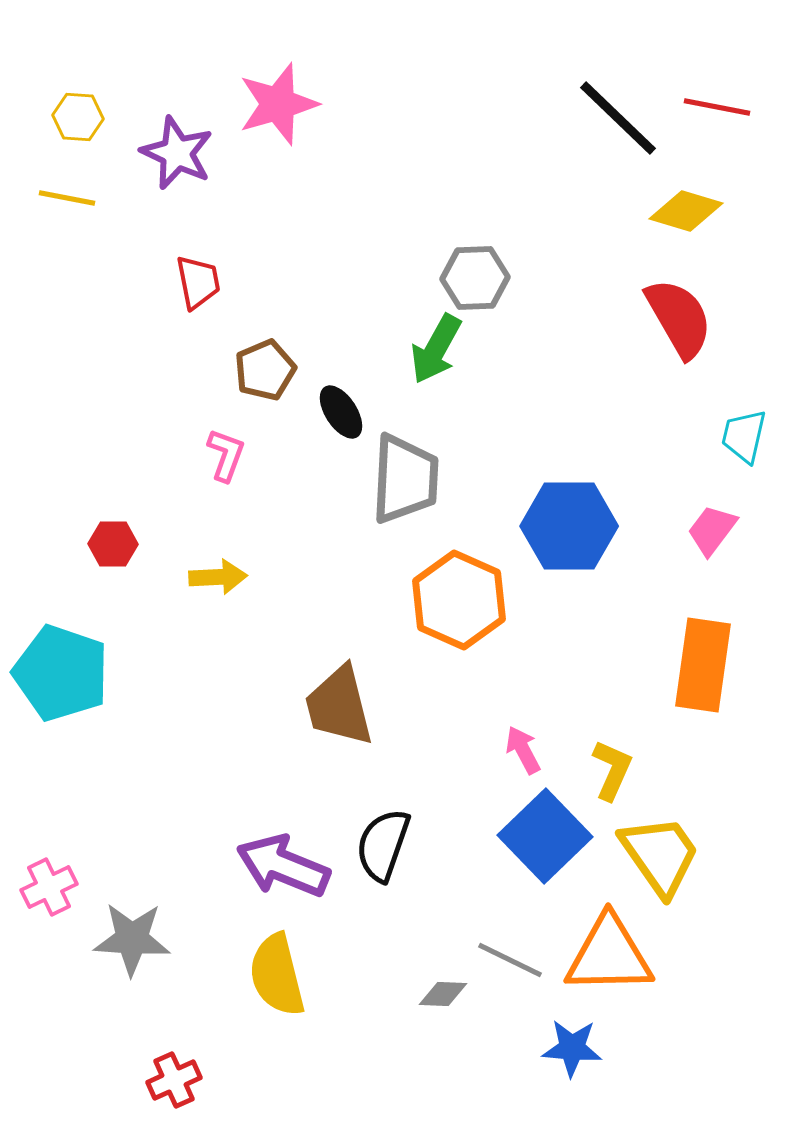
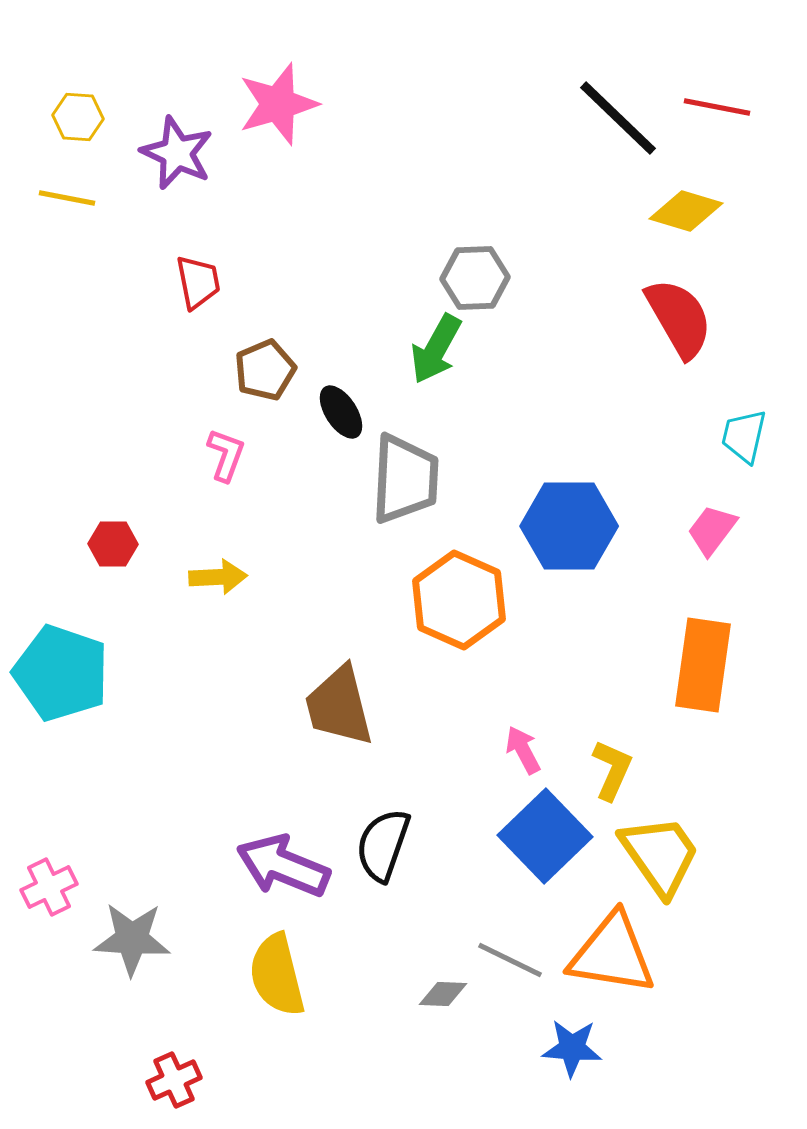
orange triangle: moved 3 px right, 1 px up; rotated 10 degrees clockwise
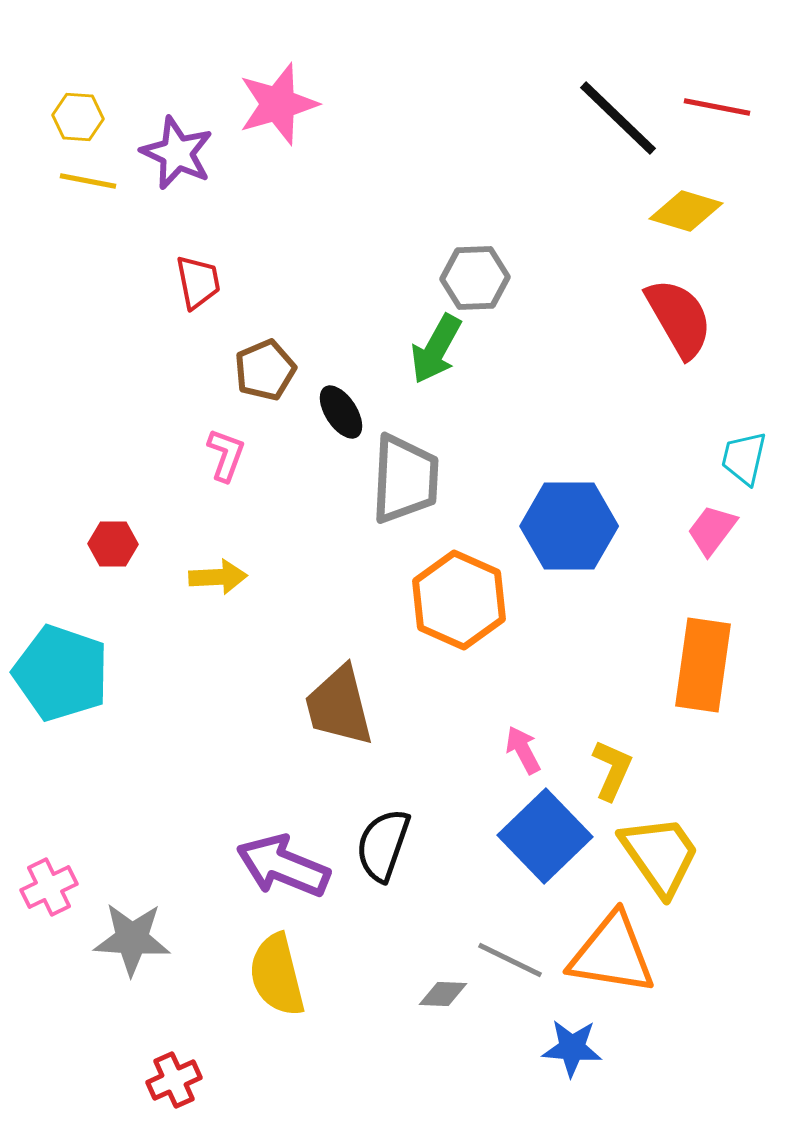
yellow line: moved 21 px right, 17 px up
cyan trapezoid: moved 22 px down
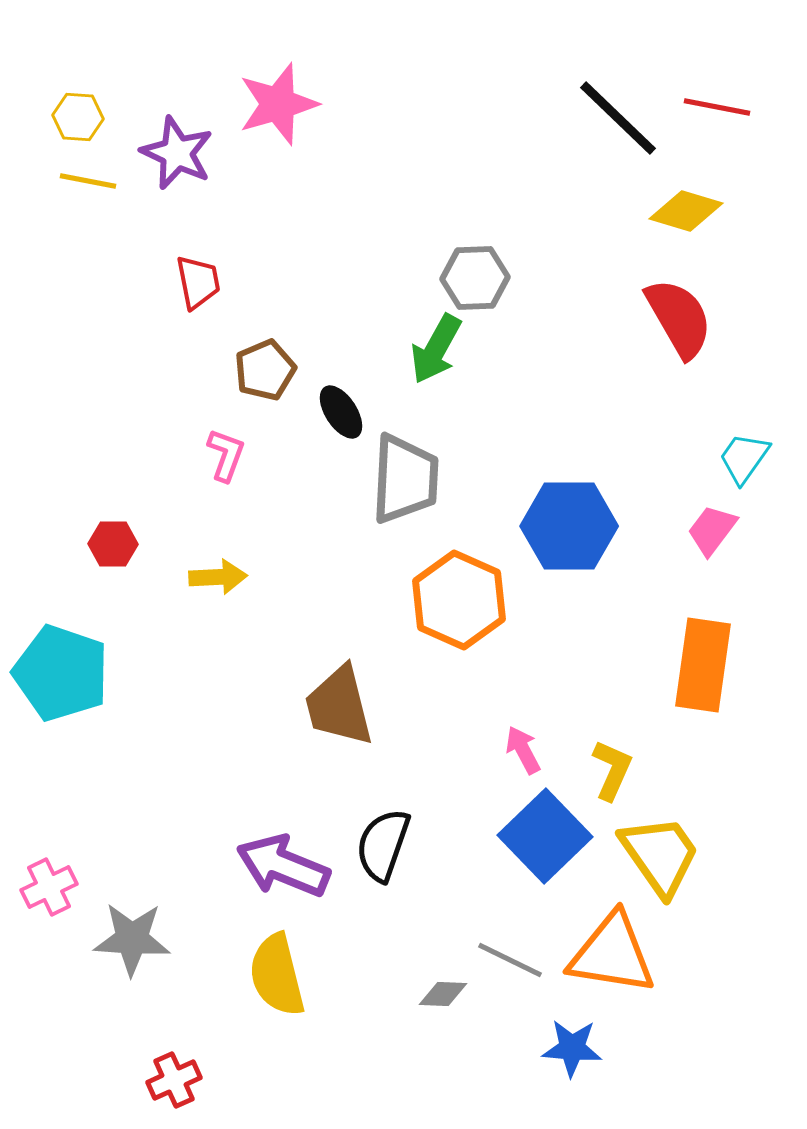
cyan trapezoid: rotated 22 degrees clockwise
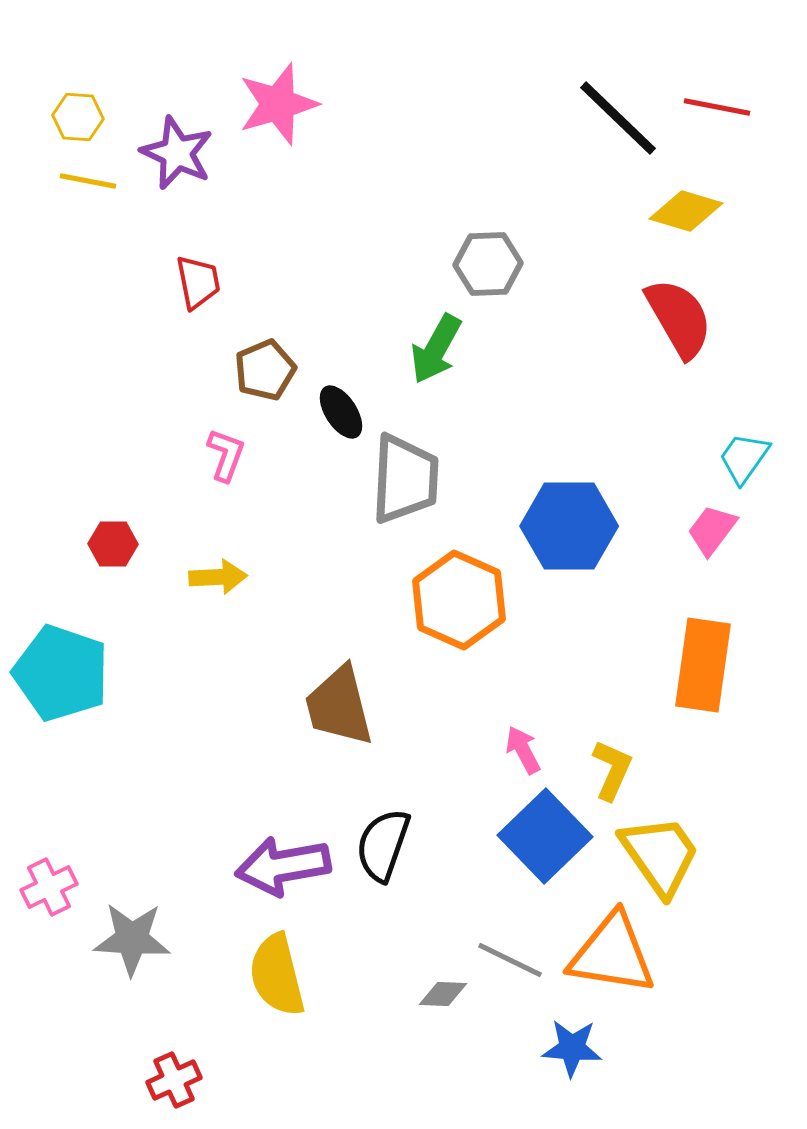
gray hexagon: moved 13 px right, 14 px up
purple arrow: rotated 32 degrees counterclockwise
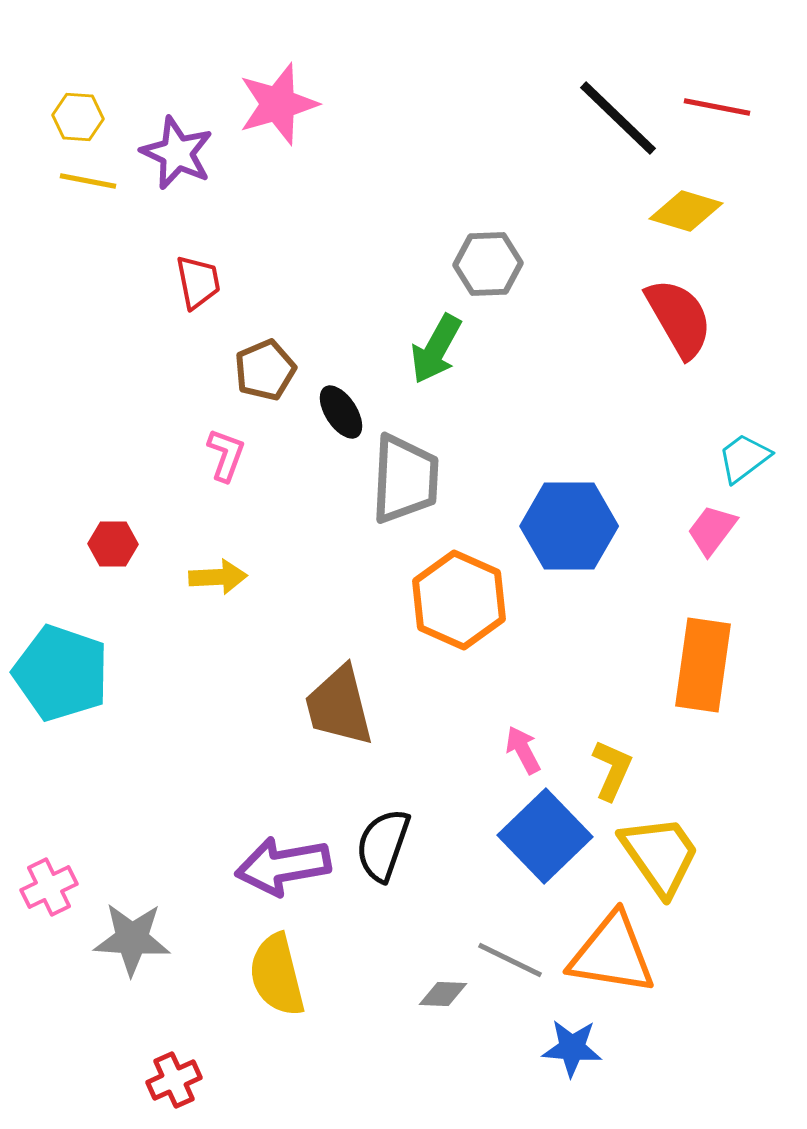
cyan trapezoid: rotated 18 degrees clockwise
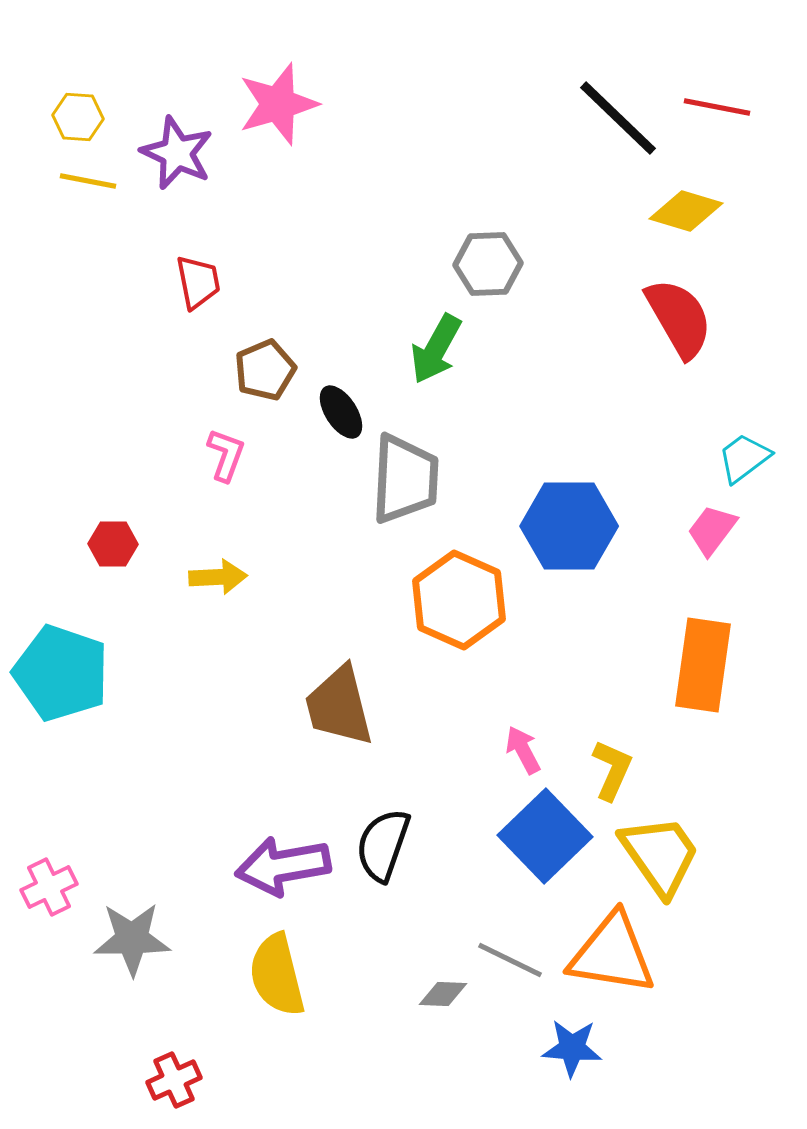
gray star: rotated 4 degrees counterclockwise
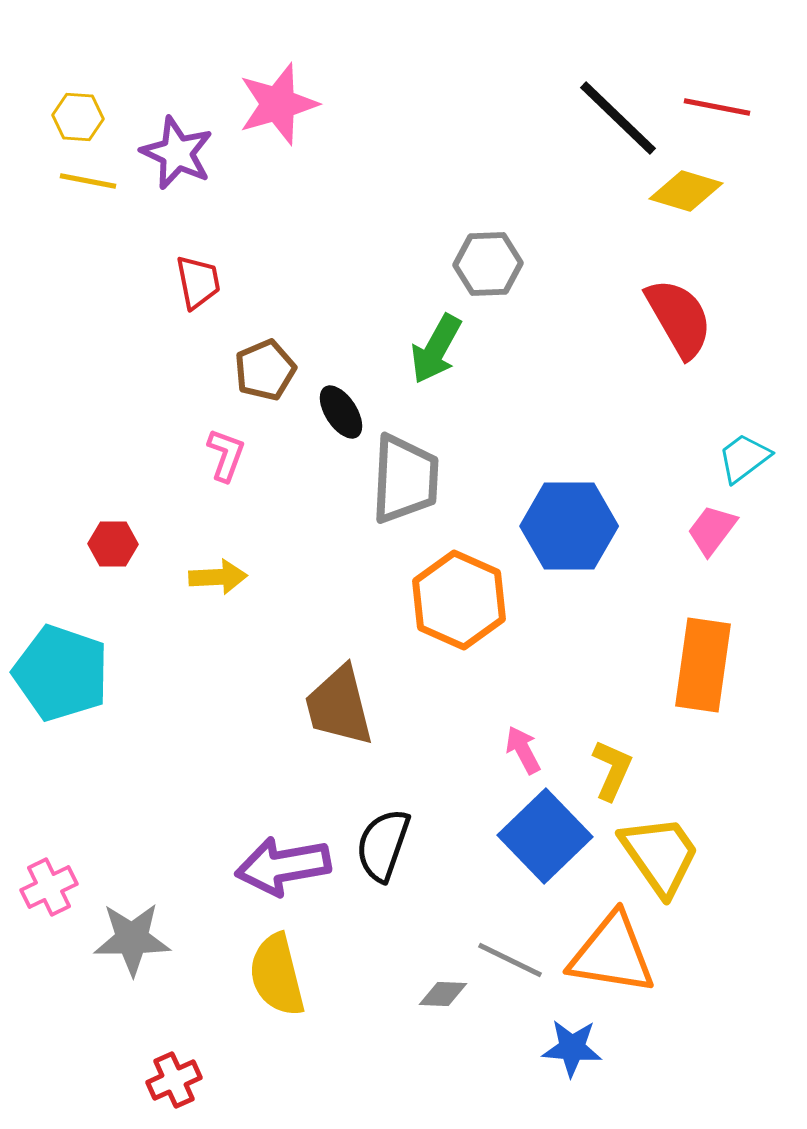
yellow diamond: moved 20 px up
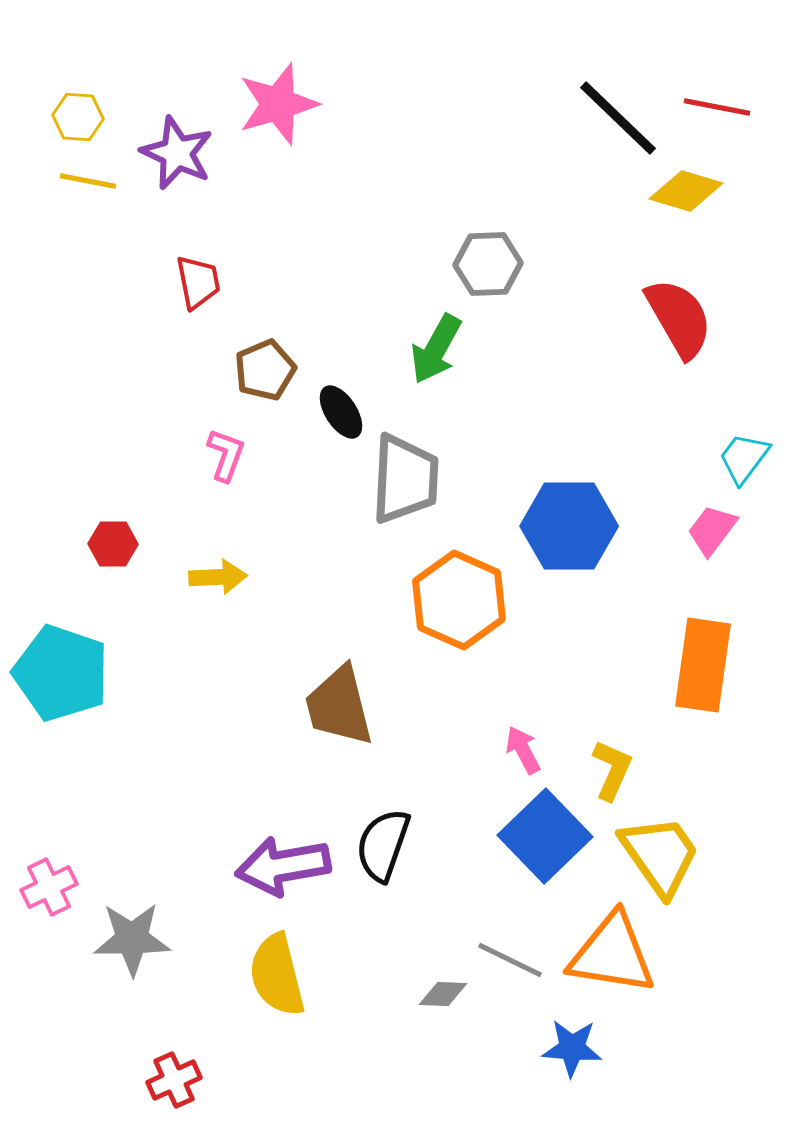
cyan trapezoid: rotated 16 degrees counterclockwise
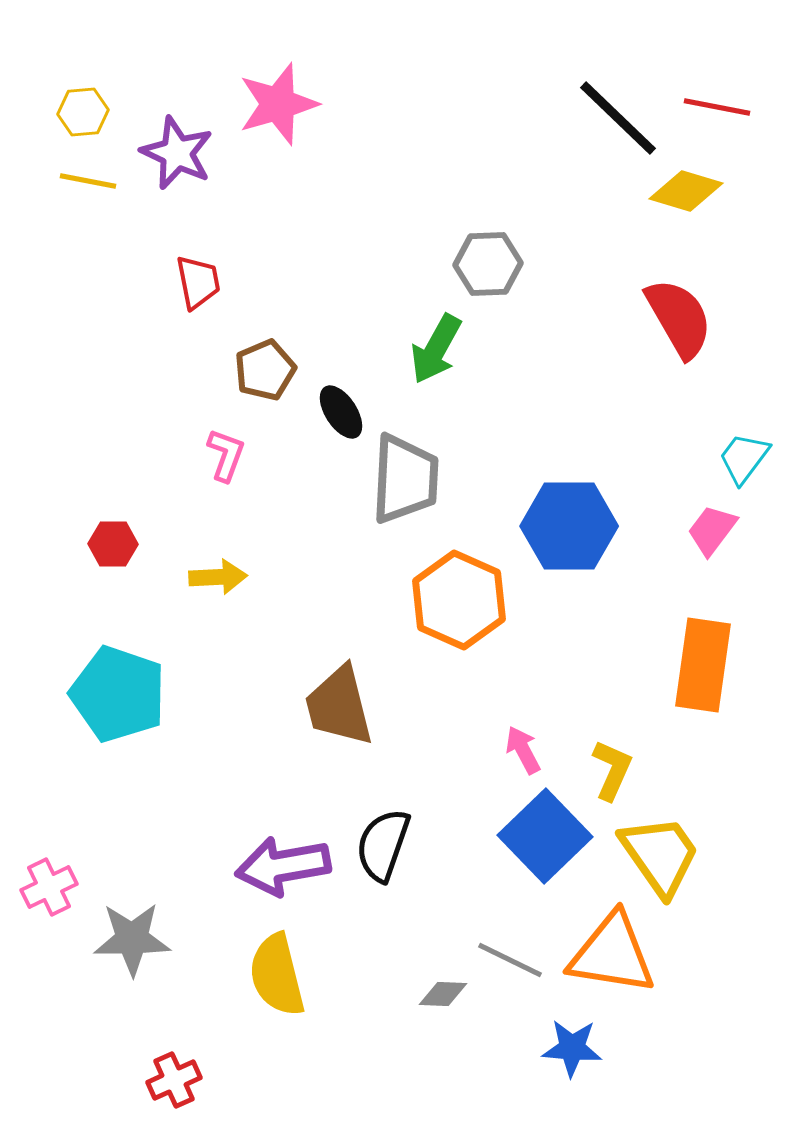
yellow hexagon: moved 5 px right, 5 px up; rotated 9 degrees counterclockwise
cyan pentagon: moved 57 px right, 21 px down
